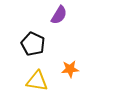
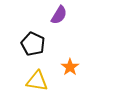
orange star: moved 2 px up; rotated 30 degrees counterclockwise
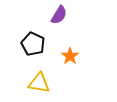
orange star: moved 11 px up
yellow triangle: moved 2 px right, 2 px down
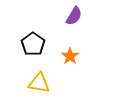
purple semicircle: moved 15 px right, 1 px down
black pentagon: rotated 10 degrees clockwise
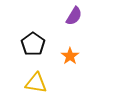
yellow triangle: moved 3 px left
